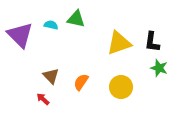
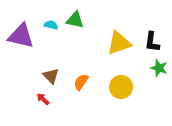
green triangle: moved 1 px left, 1 px down
purple triangle: moved 1 px right, 1 px down; rotated 32 degrees counterclockwise
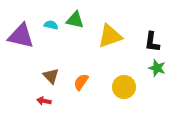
yellow triangle: moved 9 px left, 7 px up
green star: moved 2 px left
yellow circle: moved 3 px right
red arrow: moved 1 px right, 2 px down; rotated 32 degrees counterclockwise
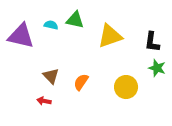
yellow circle: moved 2 px right
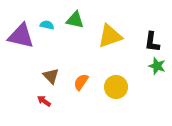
cyan semicircle: moved 4 px left
green star: moved 2 px up
yellow circle: moved 10 px left
red arrow: rotated 24 degrees clockwise
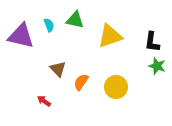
cyan semicircle: moved 2 px right; rotated 56 degrees clockwise
brown triangle: moved 7 px right, 7 px up
